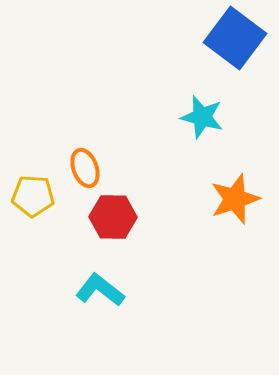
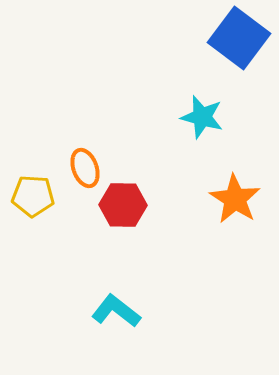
blue square: moved 4 px right
orange star: rotated 21 degrees counterclockwise
red hexagon: moved 10 px right, 12 px up
cyan L-shape: moved 16 px right, 21 px down
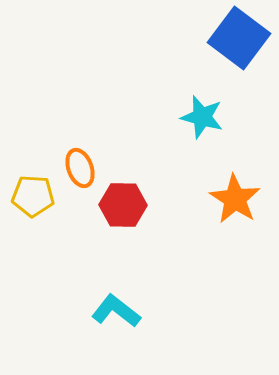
orange ellipse: moved 5 px left
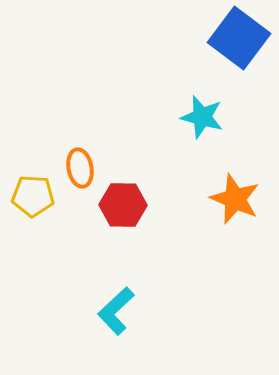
orange ellipse: rotated 9 degrees clockwise
orange star: rotated 9 degrees counterclockwise
cyan L-shape: rotated 81 degrees counterclockwise
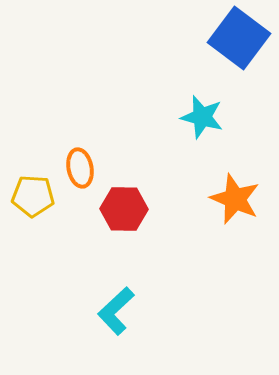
red hexagon: moved 1 px right, 4 px down
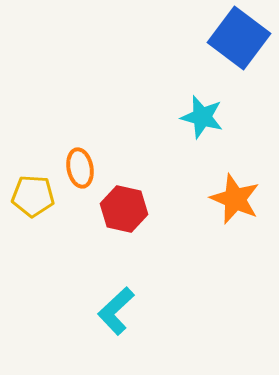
red hexagon: rotated 12 degrees clockwise
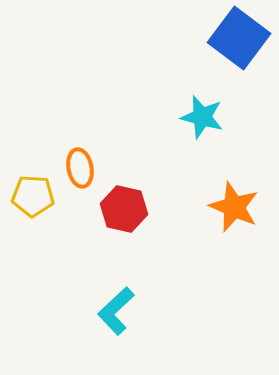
orange star: moved 1 px left, 8 px down
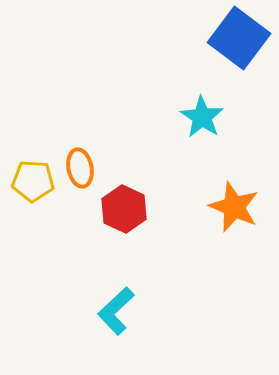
cyan star: rotated 18 degrees clockwise
yellow pentagon: moved 15 px up
red hexagon: rotated 12 degrees clockwise
